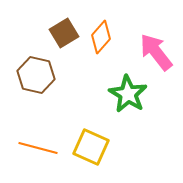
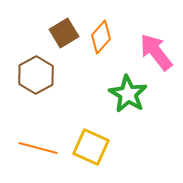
brown hexagon: rotated 18 degrees clockwise
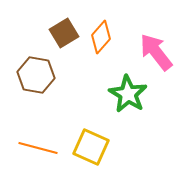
brown hexagon: rotated 21 degrees counterclockwise
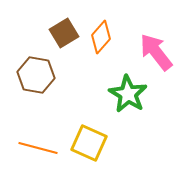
yellow square: moved 2 px left, 4 px up
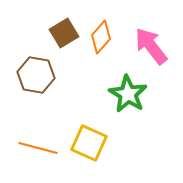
pink arrow: moved 5 px left, 6 px up
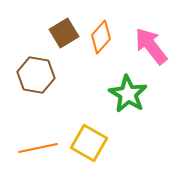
yellow square: rotated 6 degrees clockwise
orange line: rotated 27 degrees counterclockwise
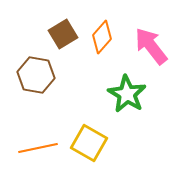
brown square: moved 1 px left, 1 px down
orange diamond: moved 1 px right
green star: moved 1 px left
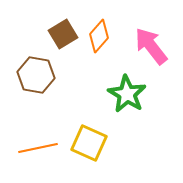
orange diamond: moved 3 px left, 1 px up
yellow square: rotated 6 degrees counterclockwise
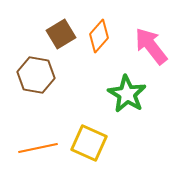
brown square: moved 2 px left
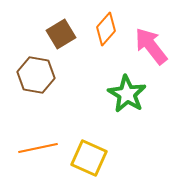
orange diamond: moved 7 px right, 7 px up
yellow square: moved 15 px down
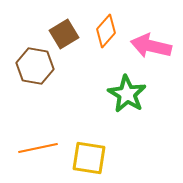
orange diamond: moved 2 px down
brown square: moved 3 px right
pink arrow: rotated 39 degrees counterclockwise
brown hexagon: moved 1 px left, 9 px up
yellow square: rotated 15 degrees counterclockwise
